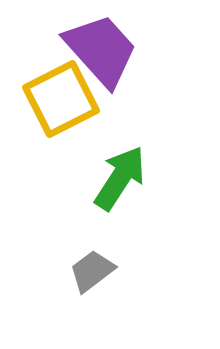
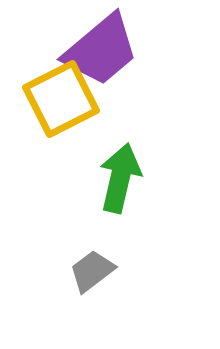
purple trapezoid: rotated 92 degrees clockwise
green arrow: rotated 20 degrees counterclockwise
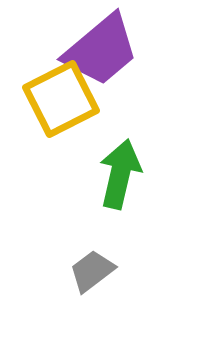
green arrow: moved 4 px up
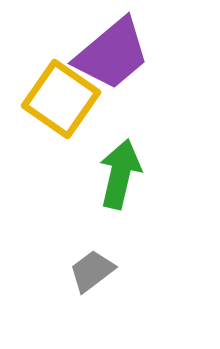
purple trapezoid: moved 11 px right, 4 px down
yellow square: rotated 28 degrees counterclockwise
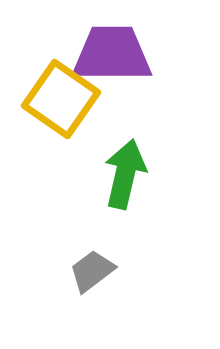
purple trapezoid: rotated 140 degrees counterclockwise
green arrow: moved 5 px right
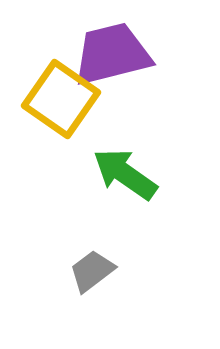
purple trapezoid: rotated 14 degrees counterclockwise
green arrow: rotated 68 degrees counterclockwise
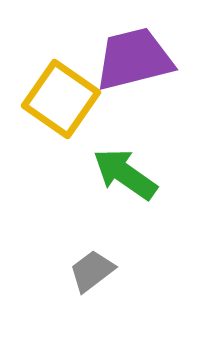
purple trapezoid: moved 22 px right, 5 px down
